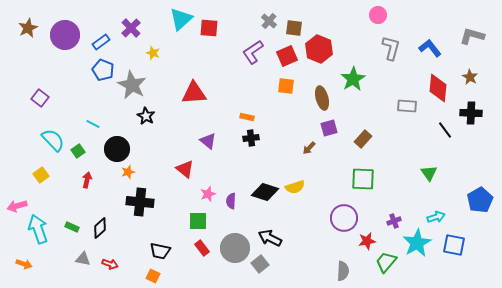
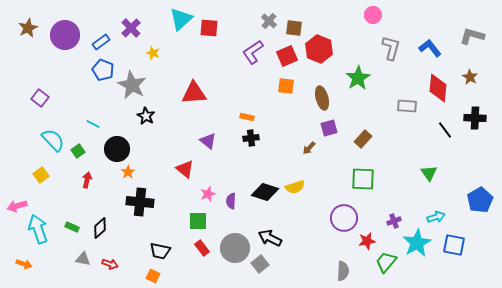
pink circle at (378, 15): moved 5 px left
green star at (353, 79): moved 5 px right, 1 px up
black cross at (471, 113): moved 4 px right, 5 px down
orange star at (128, 172): rotated 16 degrees counterclockwise
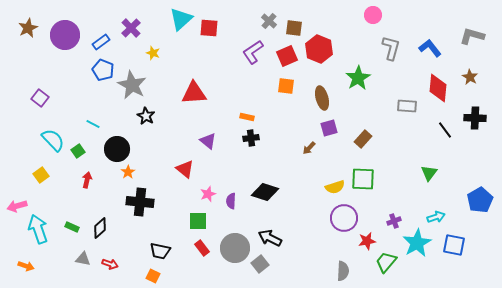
green triangle at (429, 173): rotated 12 degrees clockwise
yellow semicircle at (295, 187): moved 40 px right
orange arrow at (24, 264): moved 2 px right, 2 px down
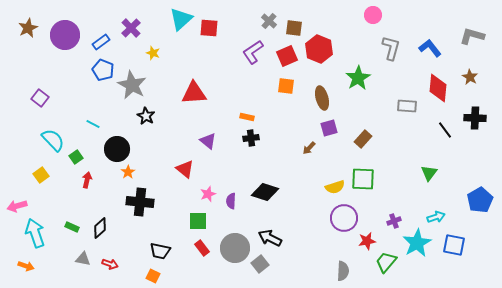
green square at (78, 151): moved 2 px left, 6 px down
cyan arrow at (38, 229): moved 3 px left, 4 px down
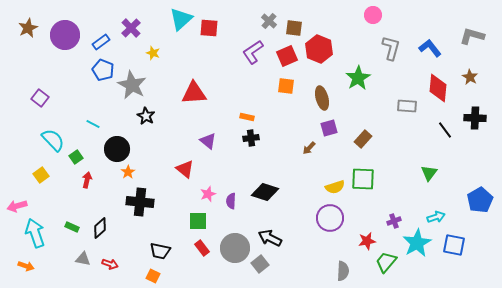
purple circle at (344, 218): moved 14 px left
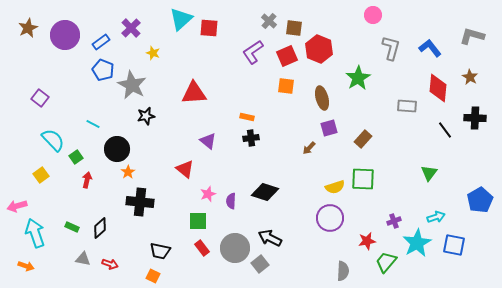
black star at (146, 116): rotated 30 degrees clockwise
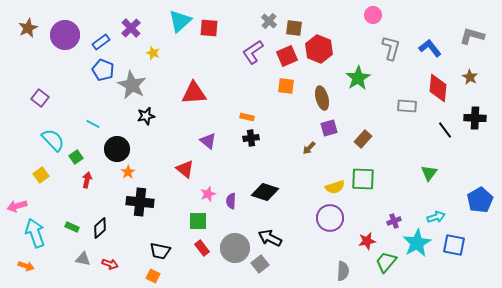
cyan triangle at (181, 19): moved 1 px left, 2 px down
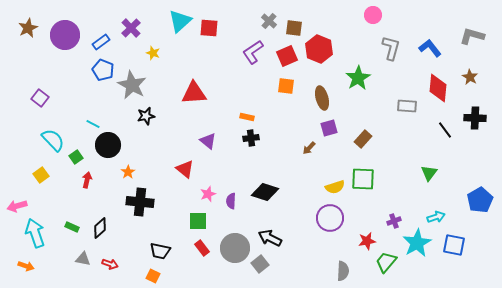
black circle at (117, 149): moved 9 px left, 4 px up
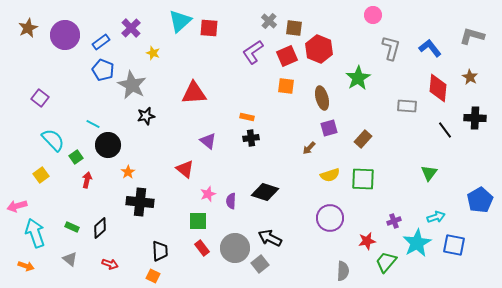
yellow semicircle at (335, 187): moved 5 px left, 12 px up
black trapezoid at (160, 251): rotated 105 degrees counterclockwise
gray triangle at (83, 259): moved 13 px left; rotated 28 degrees clockwise
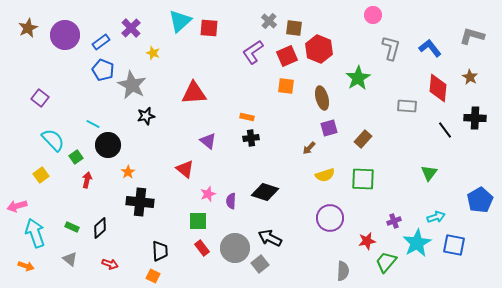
yellow semicircle at (330, 175): moved 5 px left
